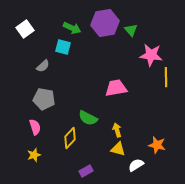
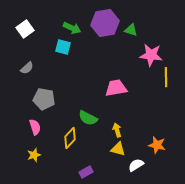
green triangle: rotated 32 degrees counterclockwise
gray semicircle: moved 16 px left, 2 px down
purple rectangle: moved 1 px down
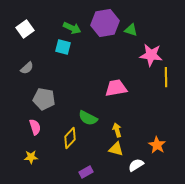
orange star: rotated 18 degrees clockwise
yellow triangle: moved 2 px left
yellow star: moved 3 px left, 2 px down; rotated 16 degrees clockwise
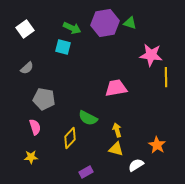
green triangle: moved 1 px left, 7 px up
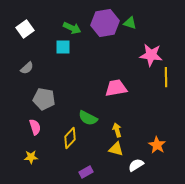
cyan square: rotated 14 degrees counterclockwise
